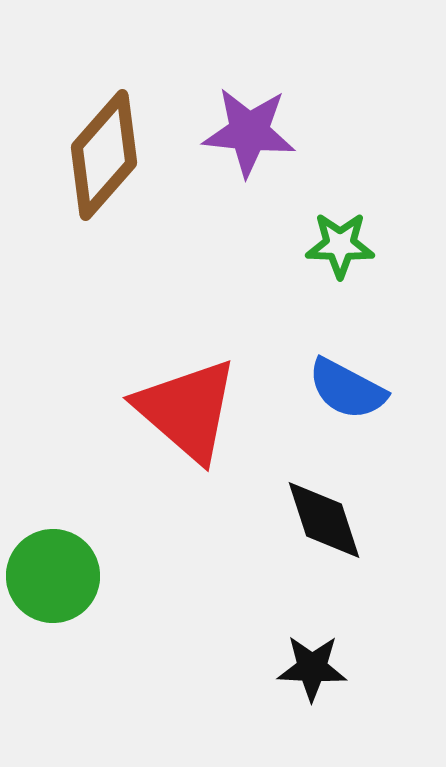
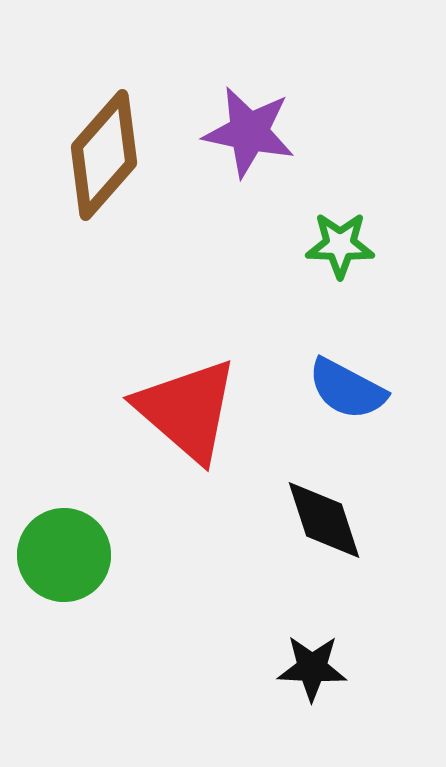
purple star: rotated 6 degrees clockwise
green circle: moved 11 px right, 21 px up
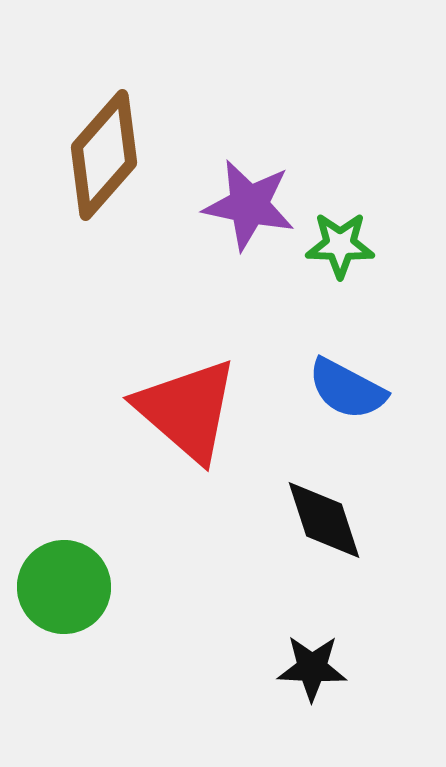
purple star: moved 73 px down
green circle: moved 32 px down
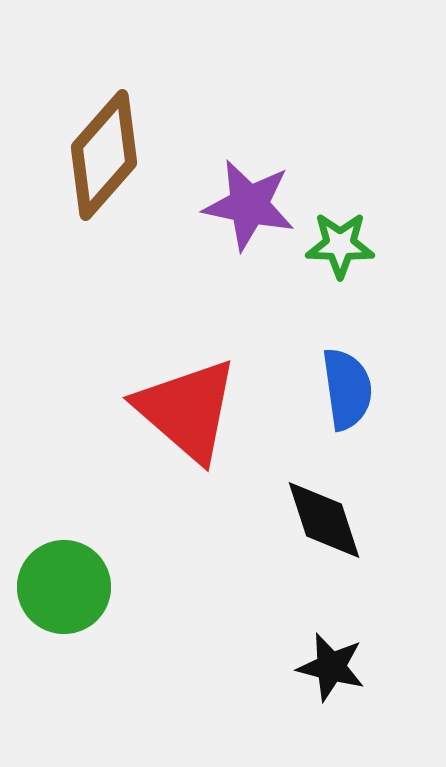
blue semicircle: rotated 126 degrees counterclockwise
black star: moved 19 px right, 1 px up; rotated 12 degrees clockwise
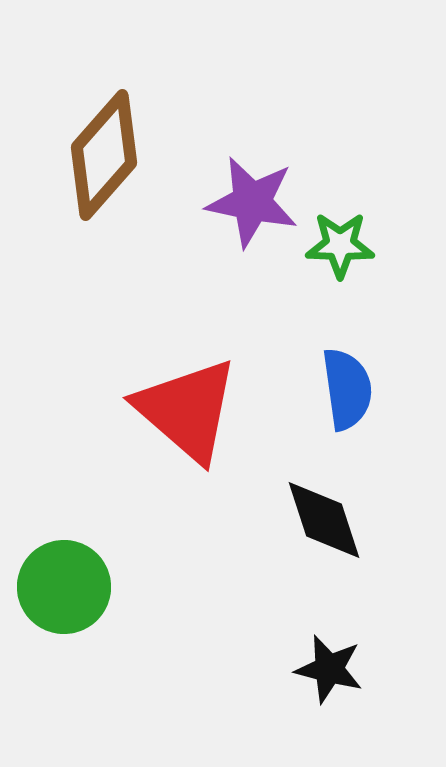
purple star: moved 3 px right, 3 px up
black star: moved 2 px left, 2 px down
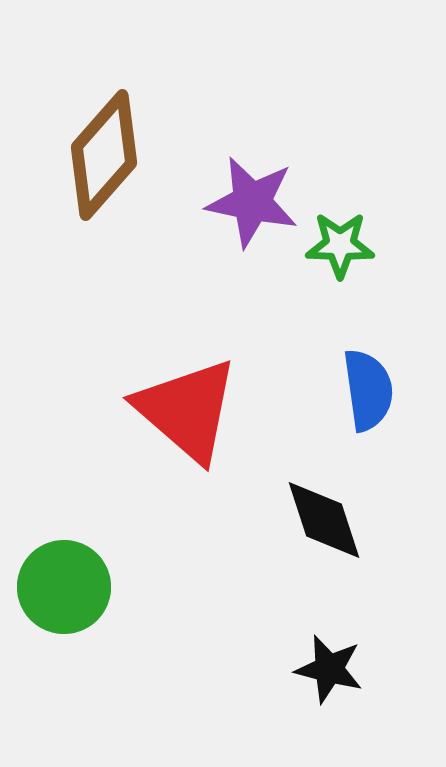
blue semicircle: moved 21 px right, 1 px down
